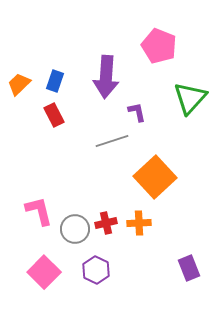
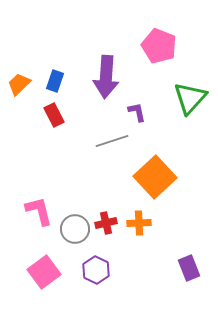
pink square: rotated 8 degrees clockwise
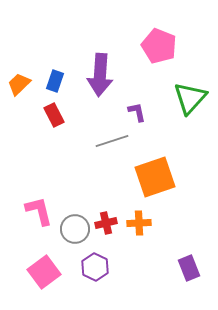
purple arrow: moved 6 px left, 2 px up
orange square: rotated 24 degrees clockwise
purple hexagon: moved 1 px left, 3 px up
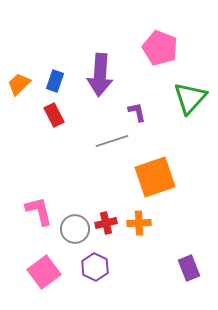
pink pentagon: moved 1 px right, 2 px down
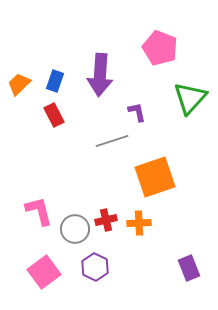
red cross: moved 3 px up
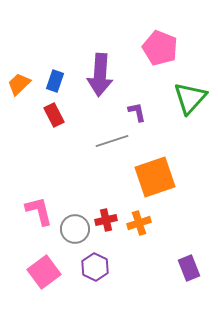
orange cross: rotated 15 degrees counterclockwise
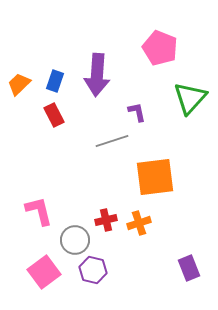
purple arrow: moved 3 px left
orange square: rotated 12 degrees clockwise
gray circle: moved 11 px down
purple hexagon: moved 2 px left, 3 px down; rotated 12 degrees counterclockwise
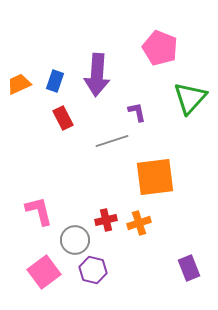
orange trapezoid: rotated 20 degrees clockwise
red rectangle: moved 9 px right, 3 px down
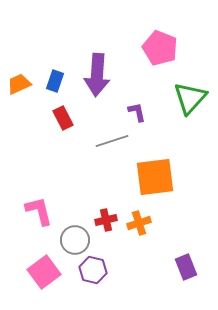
purple rectangle: moved 3 px left, 1 px up
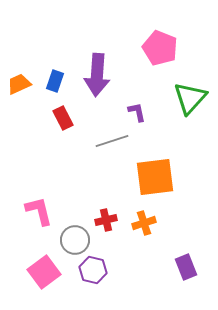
orange cross: moved 5 px right
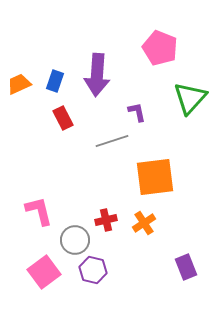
orange cross: rotated 15 degrees counterclockwise
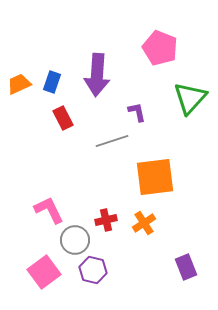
blue rectangle: moved 3 px left, 1 px down
pink L-shape: moved 10 px right, 1 px up; rotated 12 degrees counterclockwise
